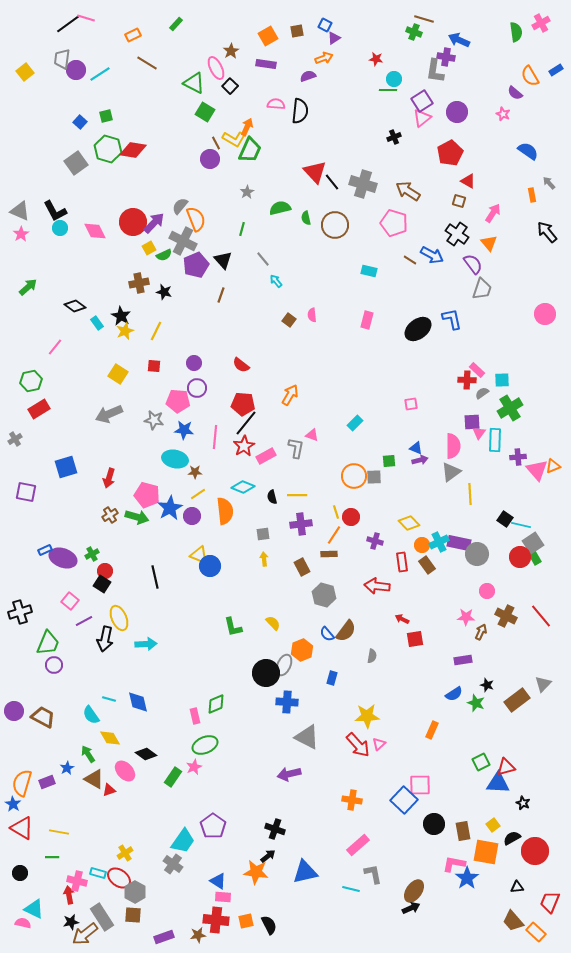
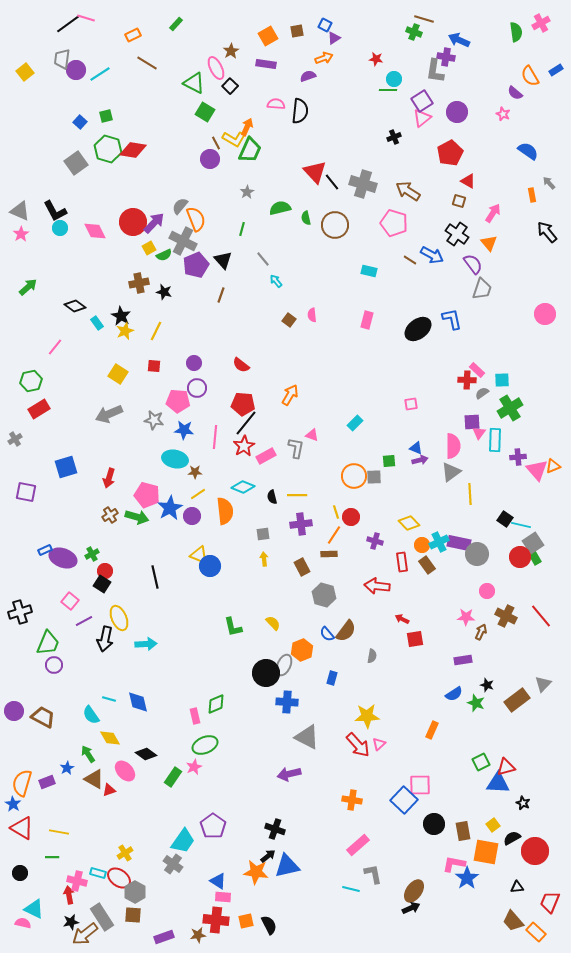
blue triangle at (305, 872): moved 18 px left, 6 px up
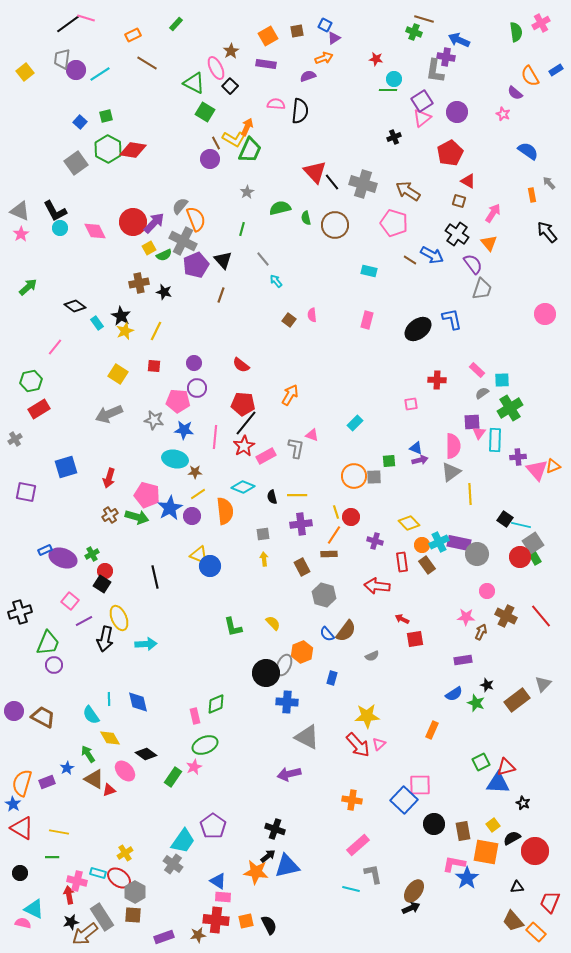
green hexagon at (108, 149): rotated 12 degrees clockwise
red cross at (467, 380): moved 30 px left
orange hexagon at (302, 650): moved 2 px down
gray semicircle at (372, 656): rotated 56 degrees clockwise
cyan line at (109, 699): rotated 72 degrees clockwise
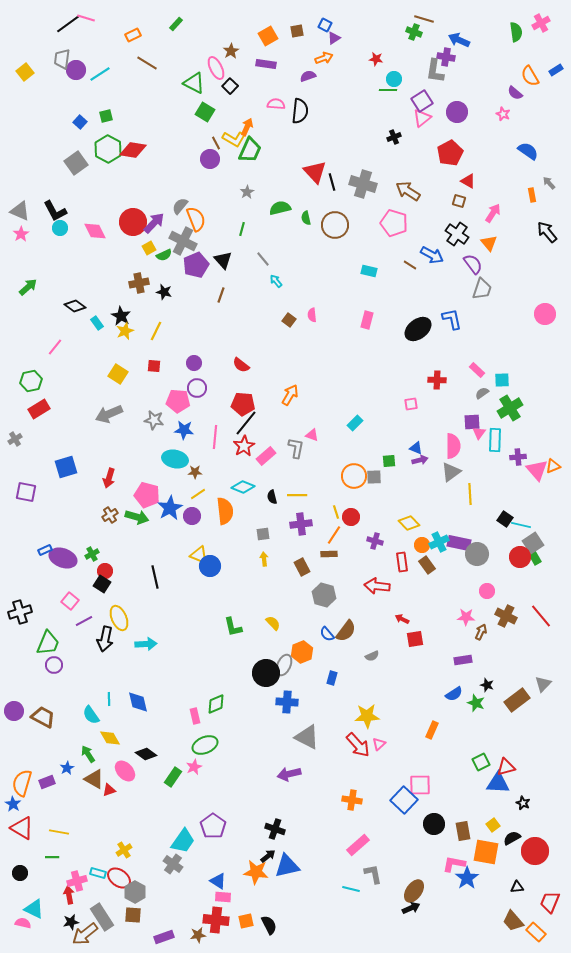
black line at (332, 182): rotated 24 degrees clockwise
brown line at (410, 260): moved 5 px down
pink rectangle at (266, 456): rotated 12 degrees counterclockwise
yellow cross at (125, 853): moved 1 px left, 3 px up
pink cross at (77, 881): rotated 30 degrees counterclockwise
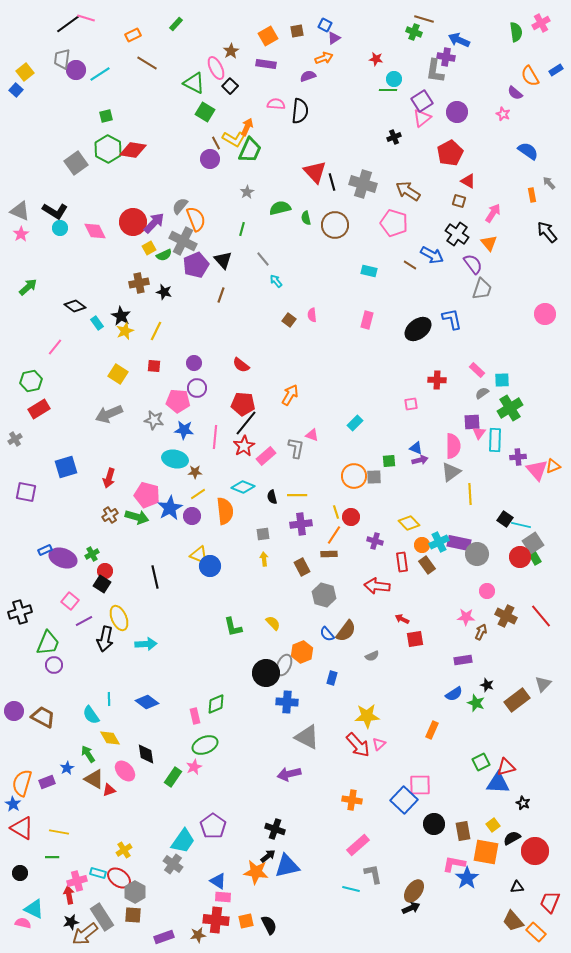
blue square at (80, 122): moved 64 px left, 32 px up
black L-shape at (55, 211): rotated 30 degrees counterclockwise
blue diamond at (138, 702): moved 9 px right; rotated 40 degrees counterclockwise
black diamond at (146, 754): rotated 45 degrees clockwise
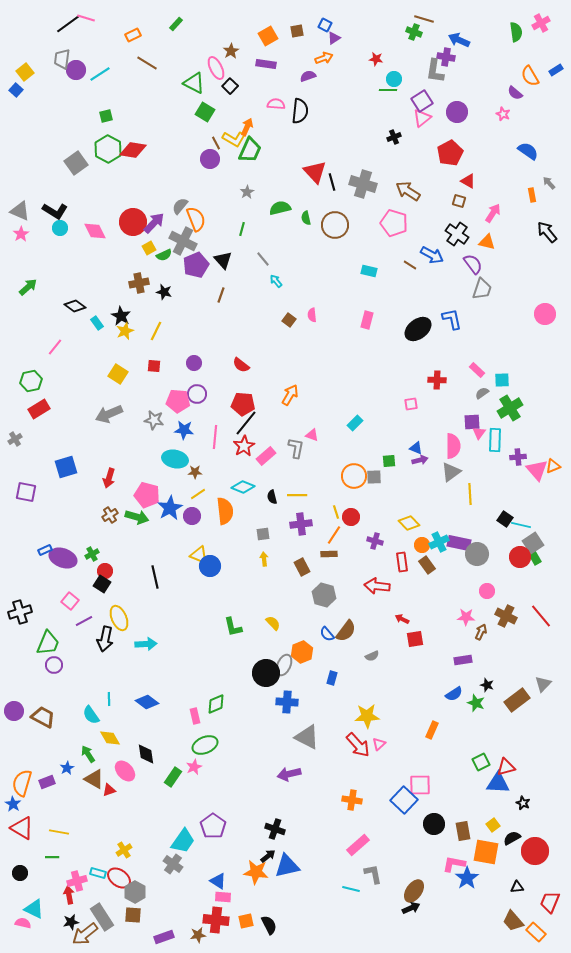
orange triangle at (489, 243): moved 2 px left, 1 px up; rotated 36 degrees counterclockwise
purple circle at (197, 388): moved 6 px down
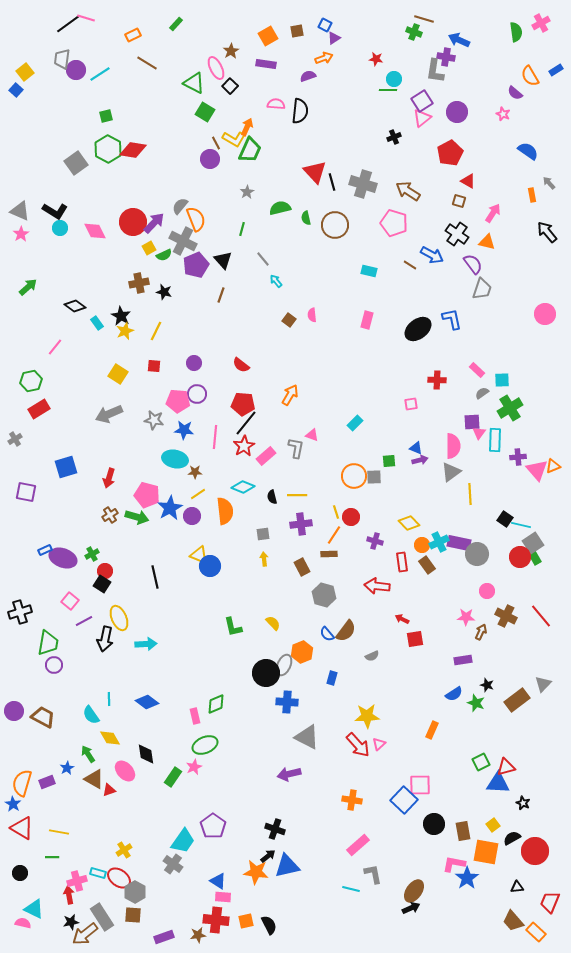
green trapezoid at (48, 643): rotated 12 degrees counterclockwise
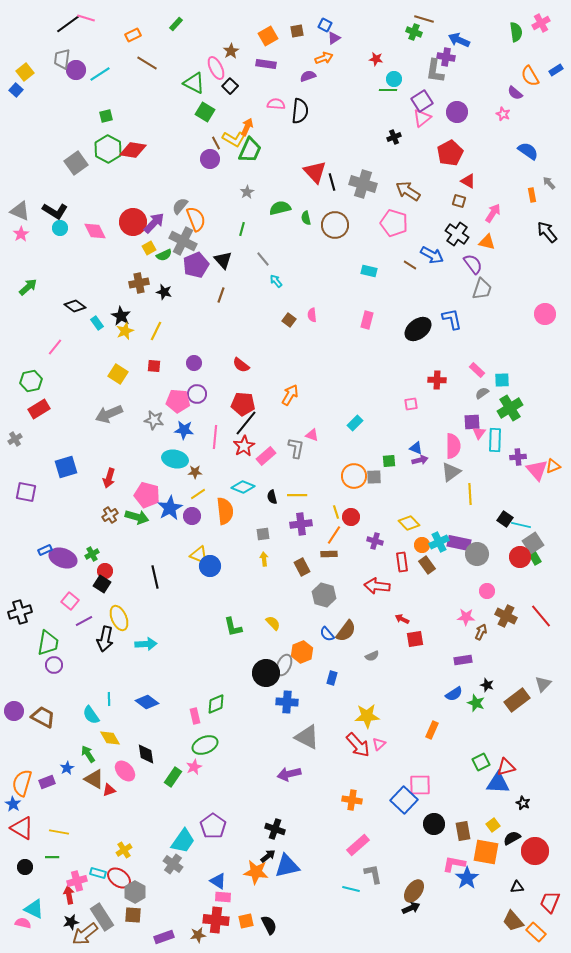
black circle at (20, 873): moved 5 px right, 6 px up
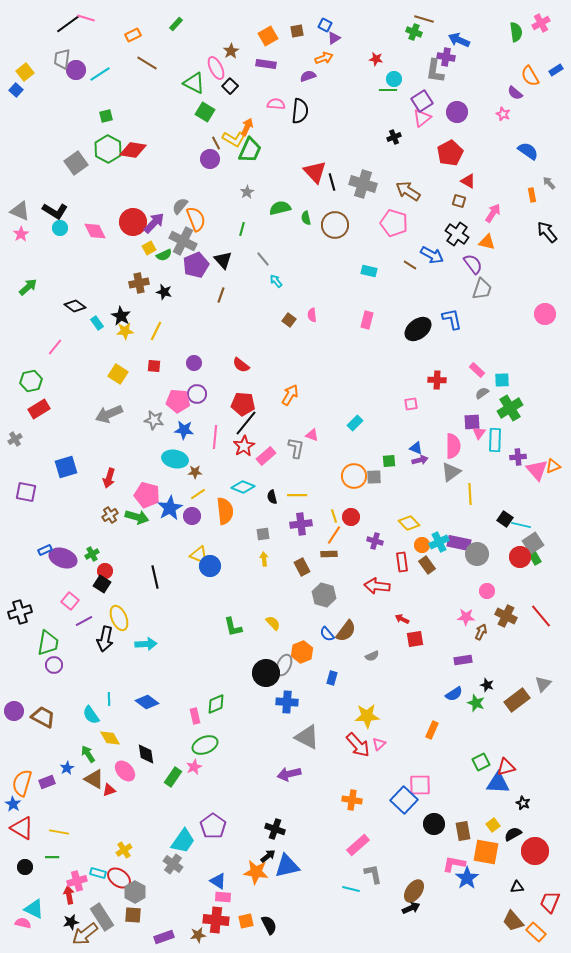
yellow star at (125, 331): rotated 18 degrees clockwise
yellow line at (336, 512): moved 2 px left, 4 px down
black semicircle at (512, 838): moved 1 px right, 4 px up
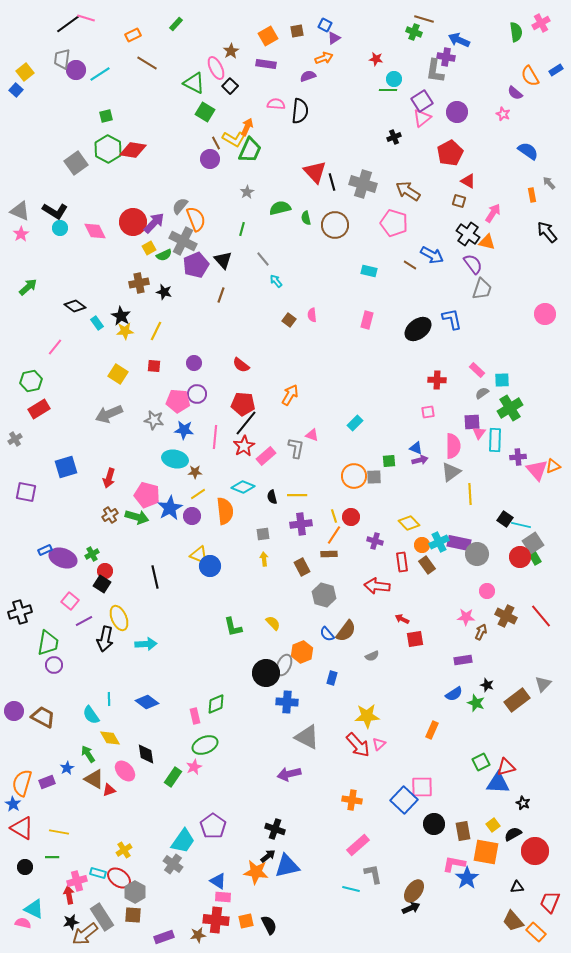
black cross at (457, 234): moved 11 px right
pink square at (411, 404): moved 17 px right, 8 px down
pink square at (420, 785): moved 2 px right, 2 px down
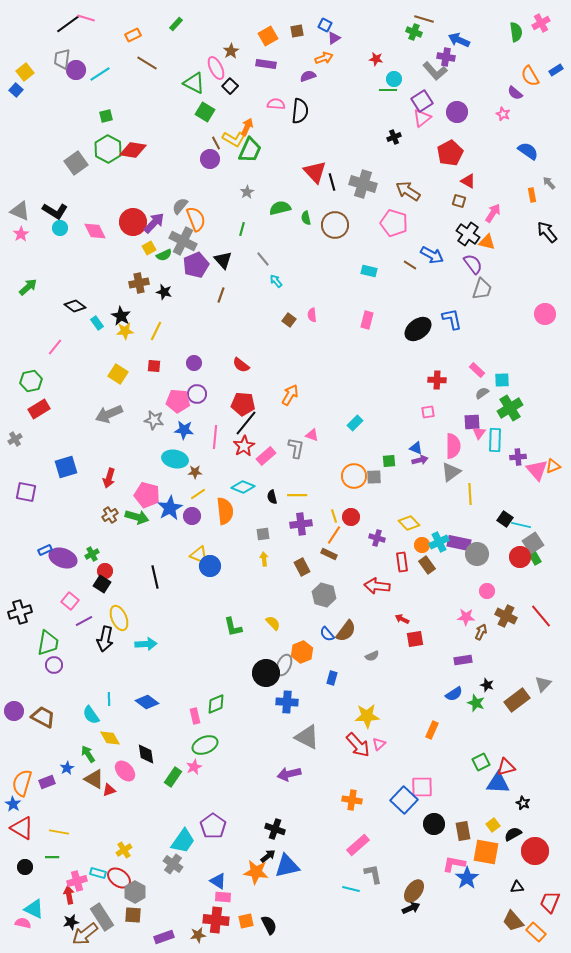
gray L-shape at (435, 71): rotated 50 degrees counterclockwise
purple cross at (375, 541): moved 2 px right, 3 px up
brown rectangle at (329, 554): rotated 28 degrees clockwise
